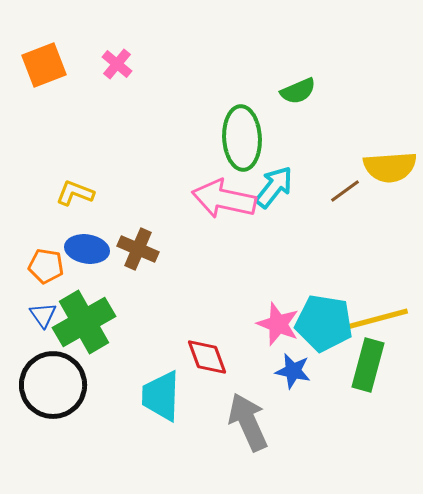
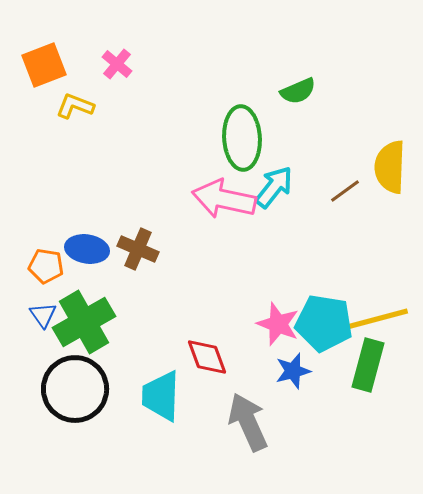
yellow semicircle: rotated 96 degrees clockwise
yellow L-shape: moved 87 px up
blue star: rotated 27 degrees counterclockwise
black circle: moved 22 px right, 4 px down
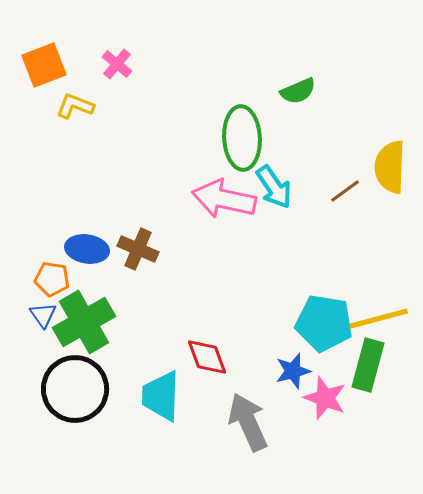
cyan arrow: rotated 108 degrees clockwise
orange pentagon: moved 6 px right, 13 px down
pink star: moved 47 px right, 74 px down
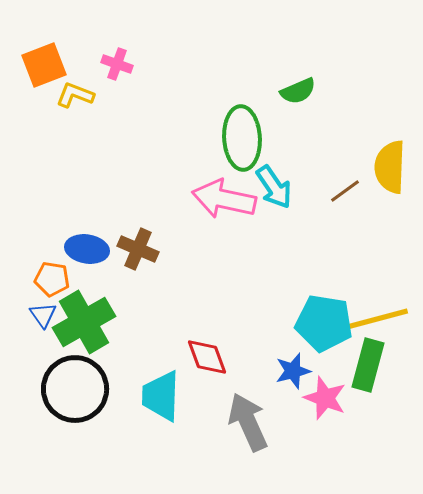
pink cross: rotated 20 degrees counterclockwise
yellow L-shape: moved 11 px up
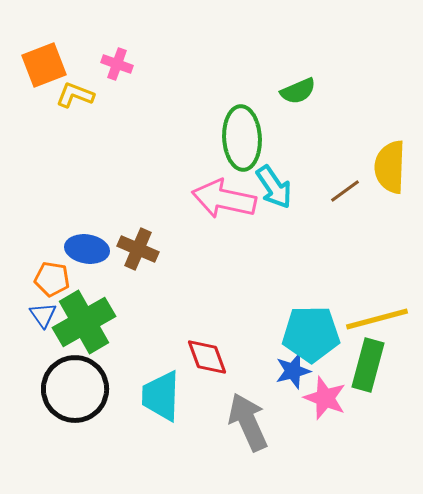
cyan pentagon: moved 13 px left, 11 px down; rotated 10 degrees counterclockwise
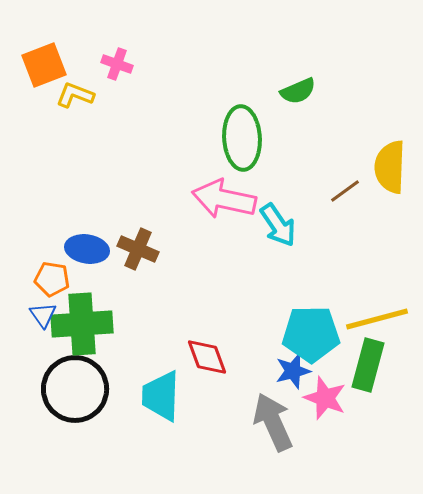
cyan arrow: moved 4 px right, 38 px down
green cross: moved 2 px left, 2 px down; rotated 26 degrees clockwise
gray arrow: moved 25 px right
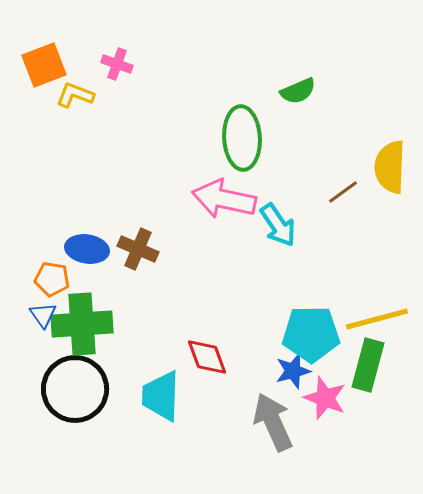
brown line: moved 2 px left, 1 px down
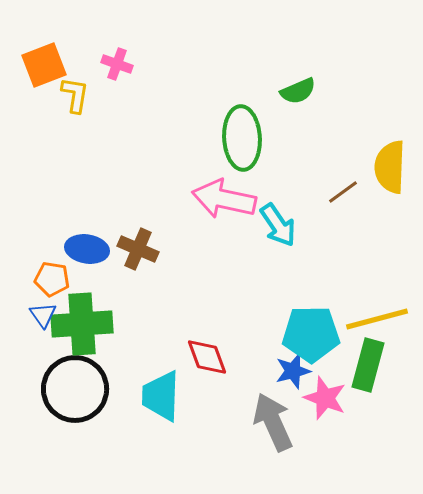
yellow L-shape: rotated 78 degrees clockwise
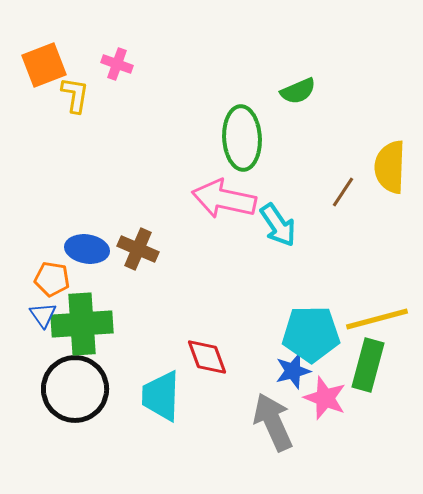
brown line: rotated 20 degrees counterclockwise
